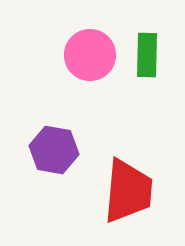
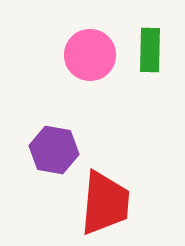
green rectangle: moved 3 px right, 5 px up
red trapezoid: moved 23 px left, 12 px down
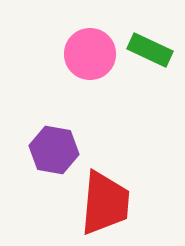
green rectangle: rotated 66 degrees counterclockwise
pink circle: moved 1 px up
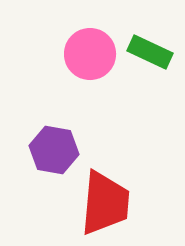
green rectangle: moved 2 px down
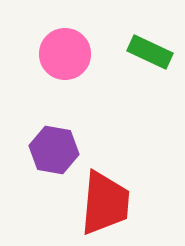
pink circle: moved 25 px left
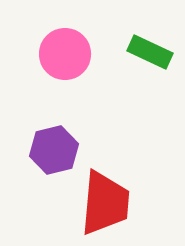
purple hexagon: rotated 24 degrees counterclockwise
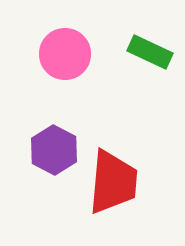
purple hexagon: rotated 18 degrees counterclockwise
red trapezoid: moved 8 px right, 21 px up
